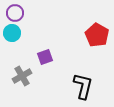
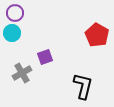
gray cross: moved 3 px up
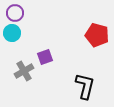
red pentagon: rotated 15 degrees counterclockwise
gray cross: moved 2 px right, 2 px up
black L-shape: moved 2 px right
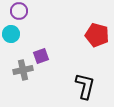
purple circle: moved 4 px right, 2 px up
cyan circle: moved 1 px left, 1 px down
purple square: moved 4 px left, 1 px up
gray cross: moved 1 px left, 1 px up; rotated 18 degrees clockwise
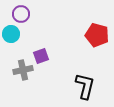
purple circle: moved 2 px right, 3 px down
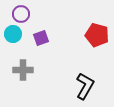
cyan circle: moved 2 px right
purple square: moved 18 px up
gray cross: rotated 12 degrees clockwise
black L-shape: rotated 16 degrees clockwise
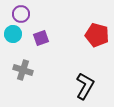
gray cross: rotated 18 degrees clockwise
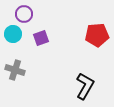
purple circle: moved 3 px right
red pentagon: rotated 20 degrees counterclockwise
gray cross: moved 8 px left
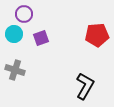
cyan circle: moved 1 px right
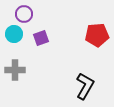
gray cross: rotated 18 degrees counterclockwise
